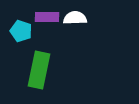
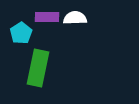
cyan pentagon: moved 2 px down; rotated 20 degrees clockwise
green rectangle: moved 1 px left, 2 px up
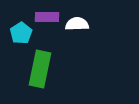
white semicircle: moved 2 px right, 6 px down
green rectangle: moved 2 px right, 1 px down
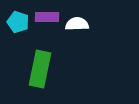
cyan pentagon: moved 3 px left, 11 px up; rotated 20 degrees counterclockwise
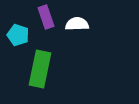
purple rectangle: moved 1 px left; rotated 70 degrees clockwise
cyan pentagon: moved 13 px down
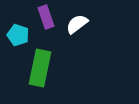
white semicircle: rotated 35 degrees counterclockwise
green rectangle: moved 1 px up
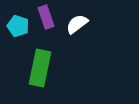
cyan pentagon: moved 9 px up
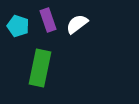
purple rectangle: moved 2 px right, 3 px down
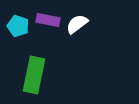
purple rectangle: rotated 60 degrees counterclockwise
green rectangle: moved 6 px left, 7 px down
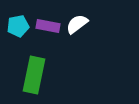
purple rectangle: moved 6 px down
cyan pentagon: rotated 30 degrees counterclockwise
